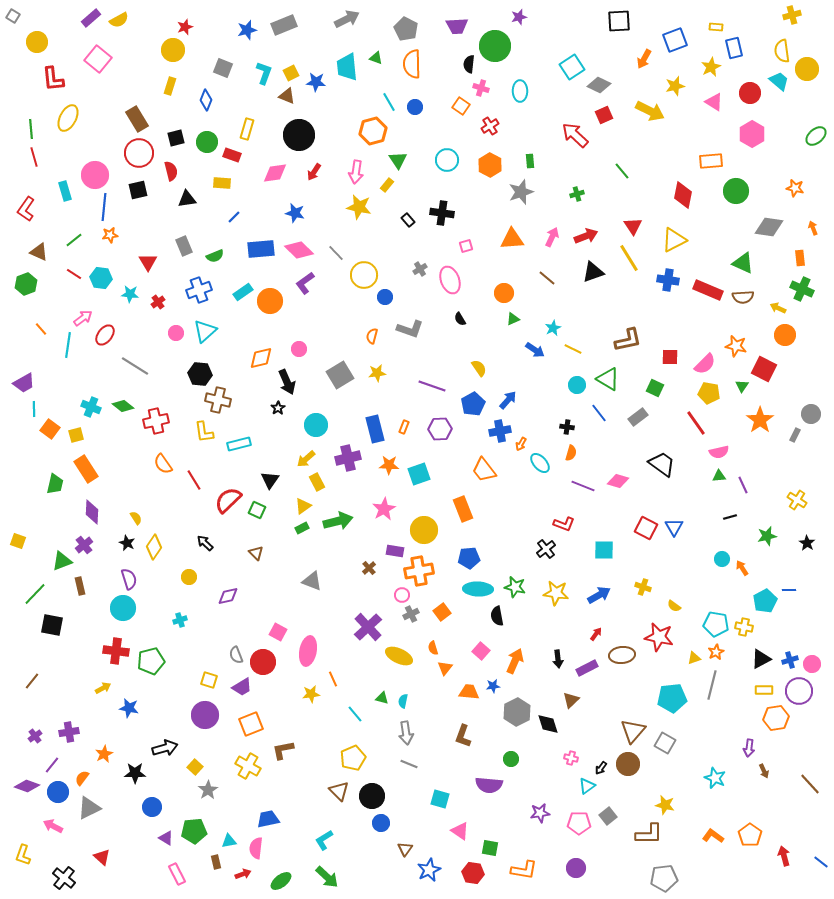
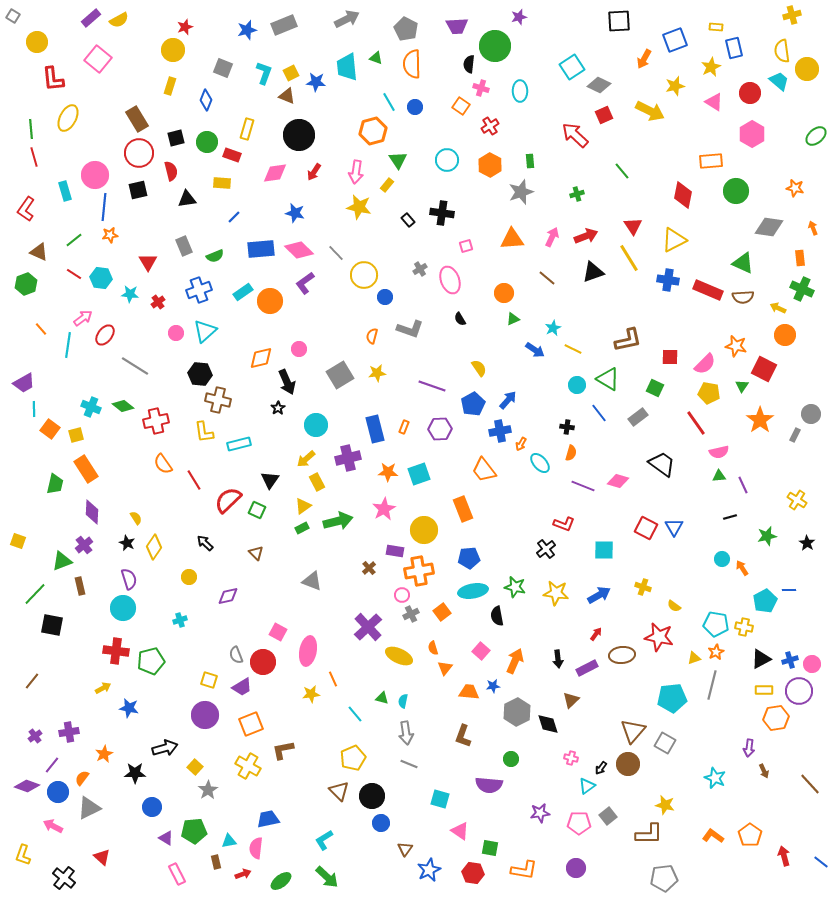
orange star at (389, 465): moved 1 px left, 7 px down
cyan ellipse at (478, 589): moved 5 px left, 2 px down; rotated 12 degrees counterclockwise
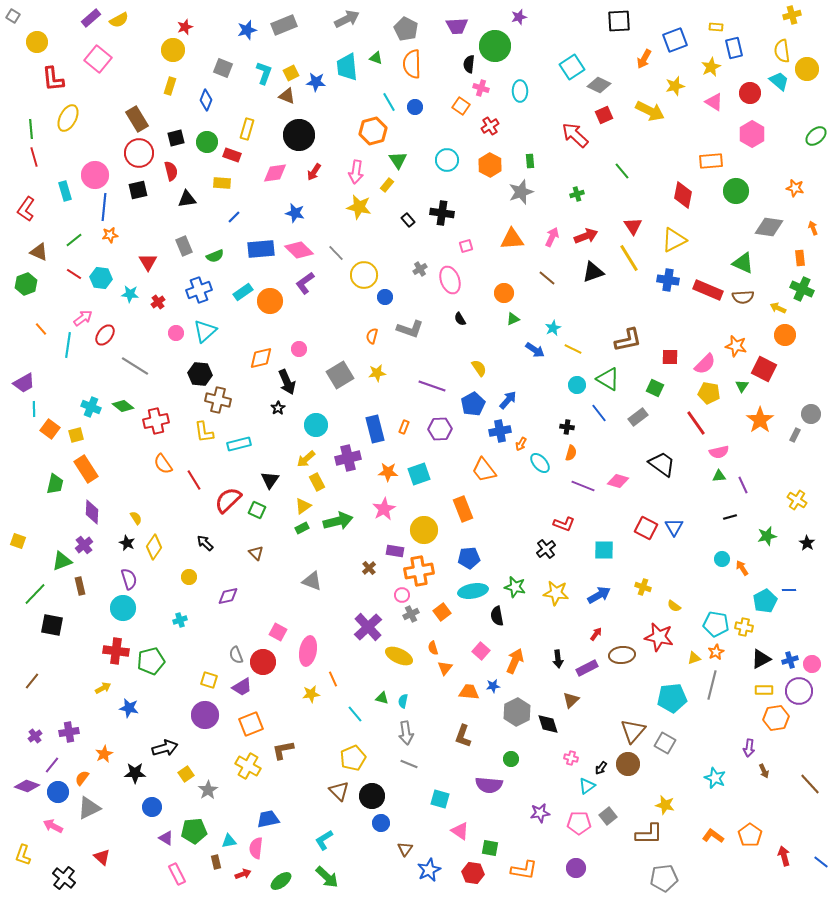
yellow square at (195, 767): moved 9 px left, 7 px down; rotated 14 degrees clockwise
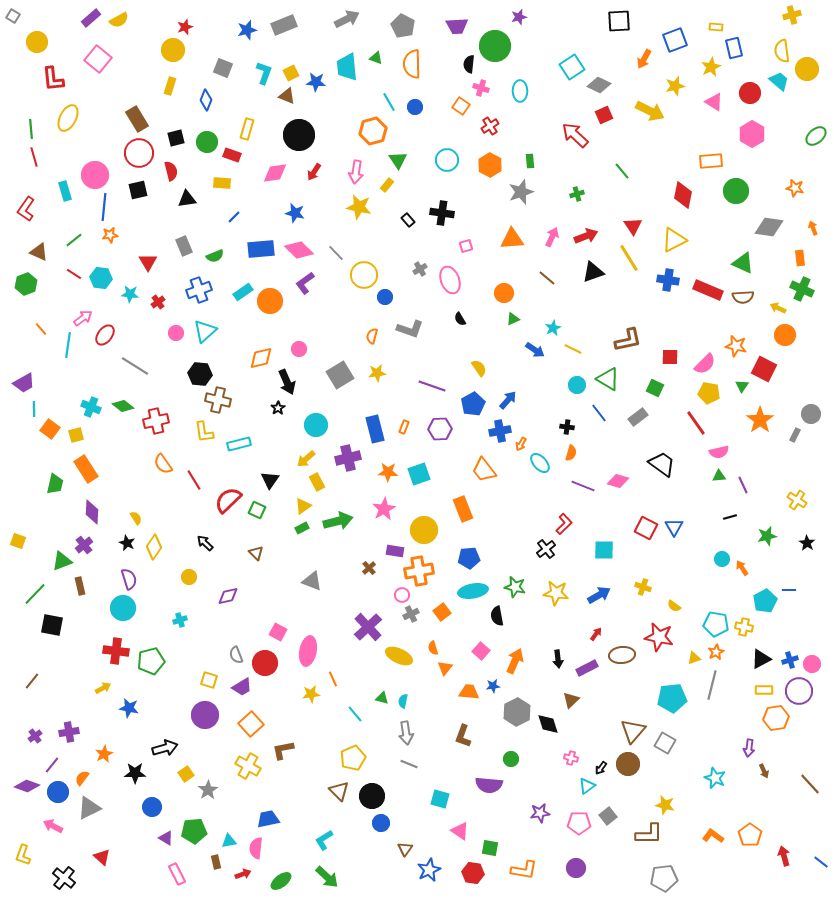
gray pentagon at (406, 29): moved 3 px left, 3 px up
red L-shape at (564, 524): rotated 65 degrees counterclockwise
red circle at (263, 662): moved 2 px right, 1 px down
orange square at (251, 724): rotated 20 degrees counterclockwise
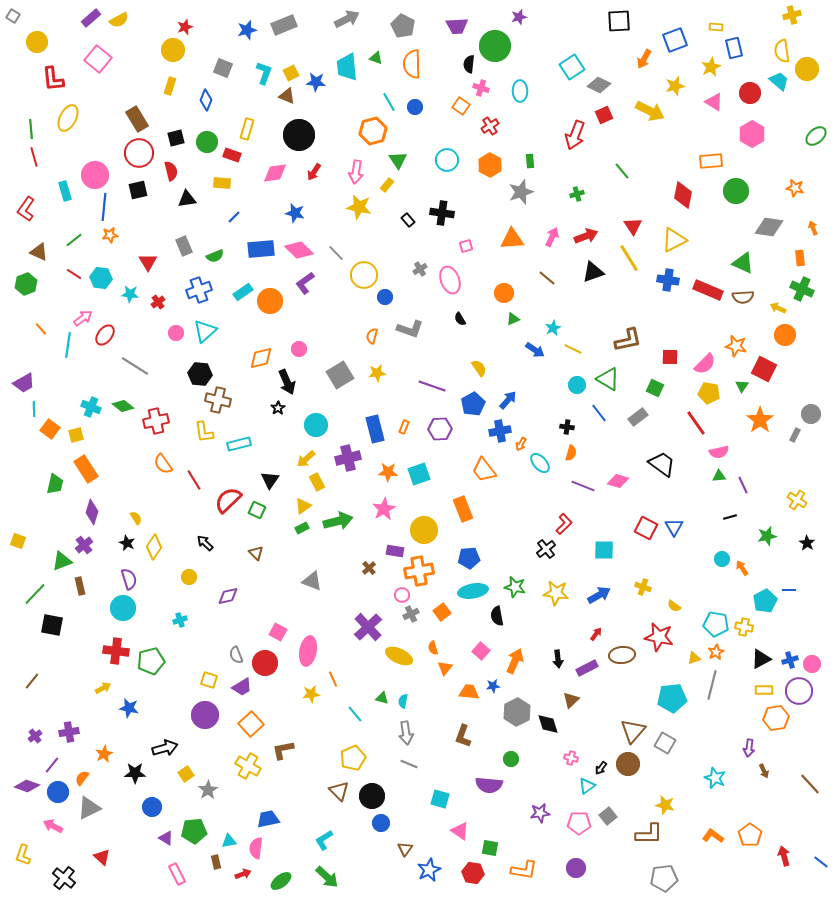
red arrow at (575, 135): rotated 112 degrees counterclockwise
purple diamond at (92, 512): rotated 15 degrees clockwise
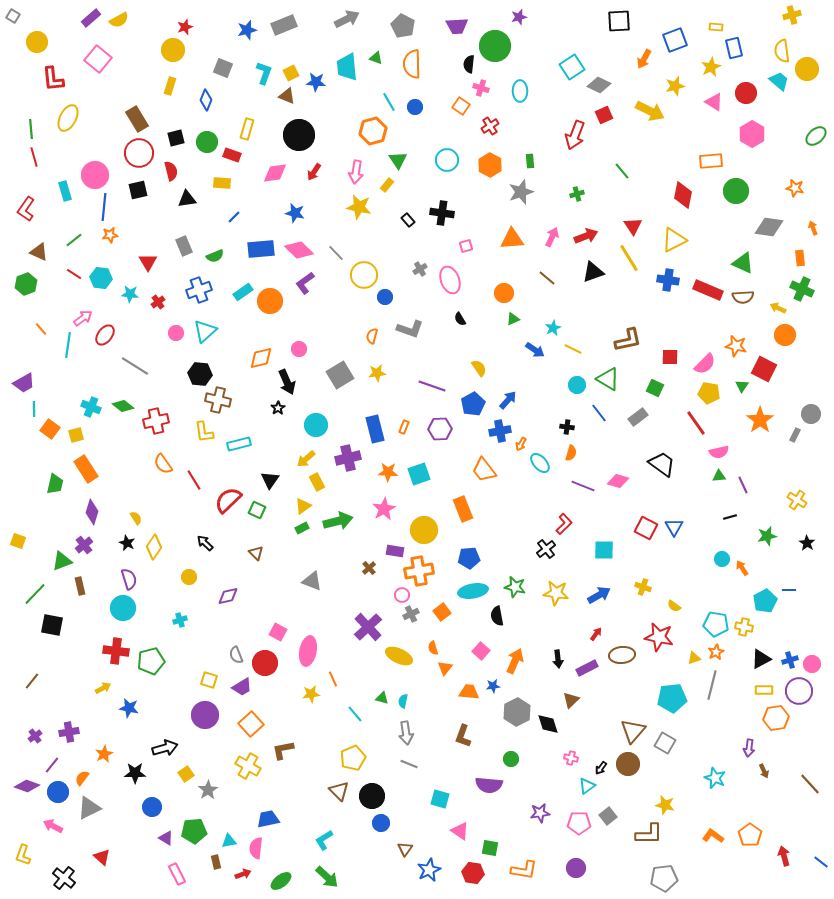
red circle at (750, 93): moved 4 px left
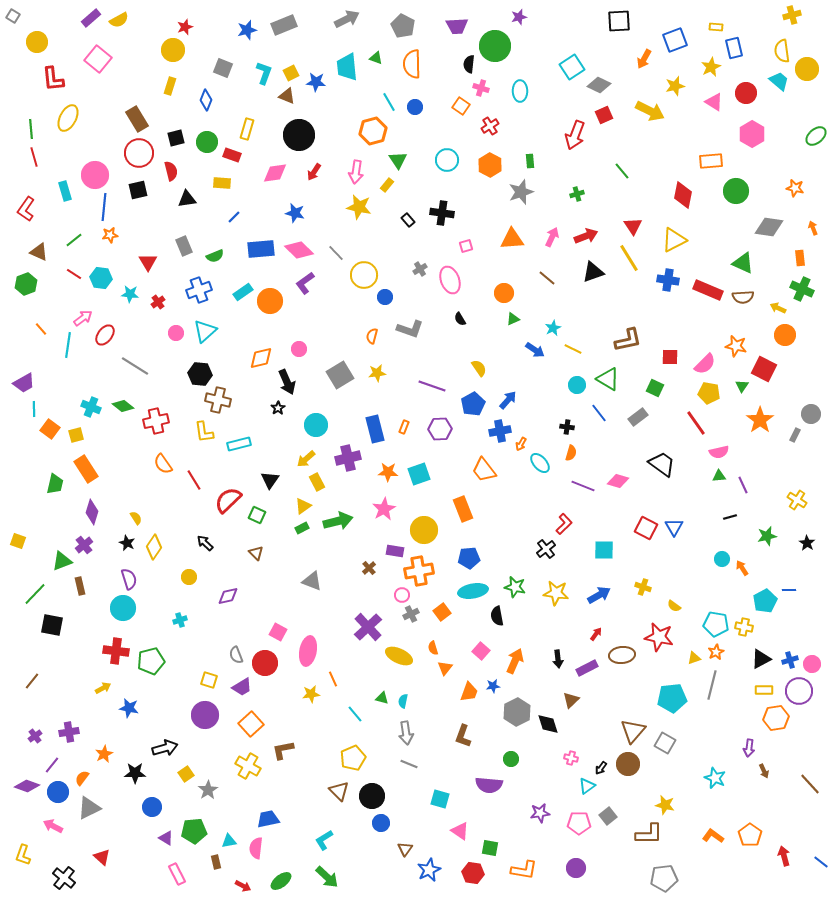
green square at (257, 510): moved 5 px down
orange trapezoid at (469, 692): rotated 105 degrees clockwise
red arrow at (243, 874): moved 12 px down; rotated 49 degrees clockwise
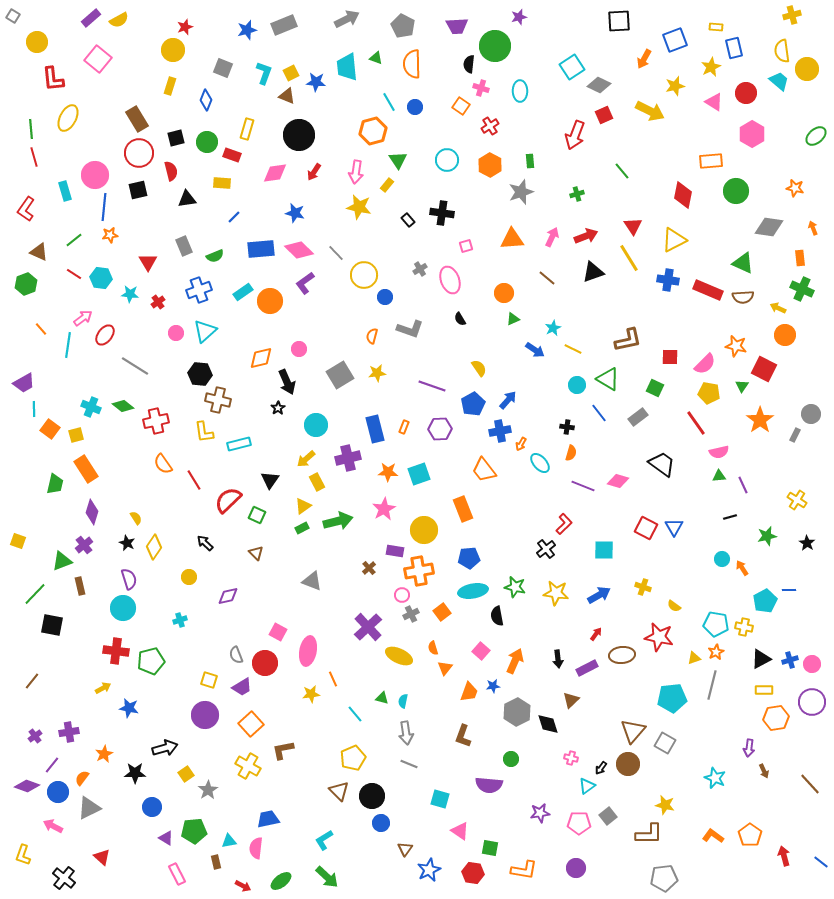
purple circle at (799, 691): moved 13 px right, 11 px down
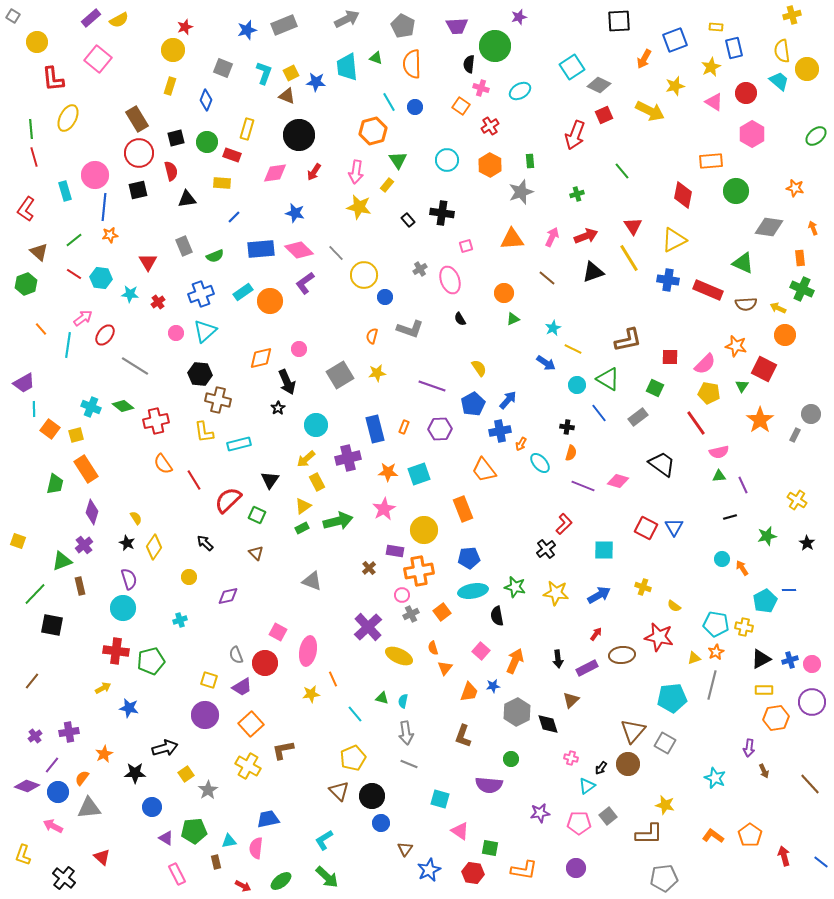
cyan ellipse at (520, 91): rotated 60 degrees clockwise
brown triangle at (39, 252): rotated 18 degrees clockwise
blue cross at (199, 290): moved 2 px right, 4 px down
brown semicircle at (743, 297): moved 3 px right, 7 px down
blue arrow at (535, 350): moved 11 px right, 13 px down
gray triangle at (89, 808): rotated 20 degrees clockwise
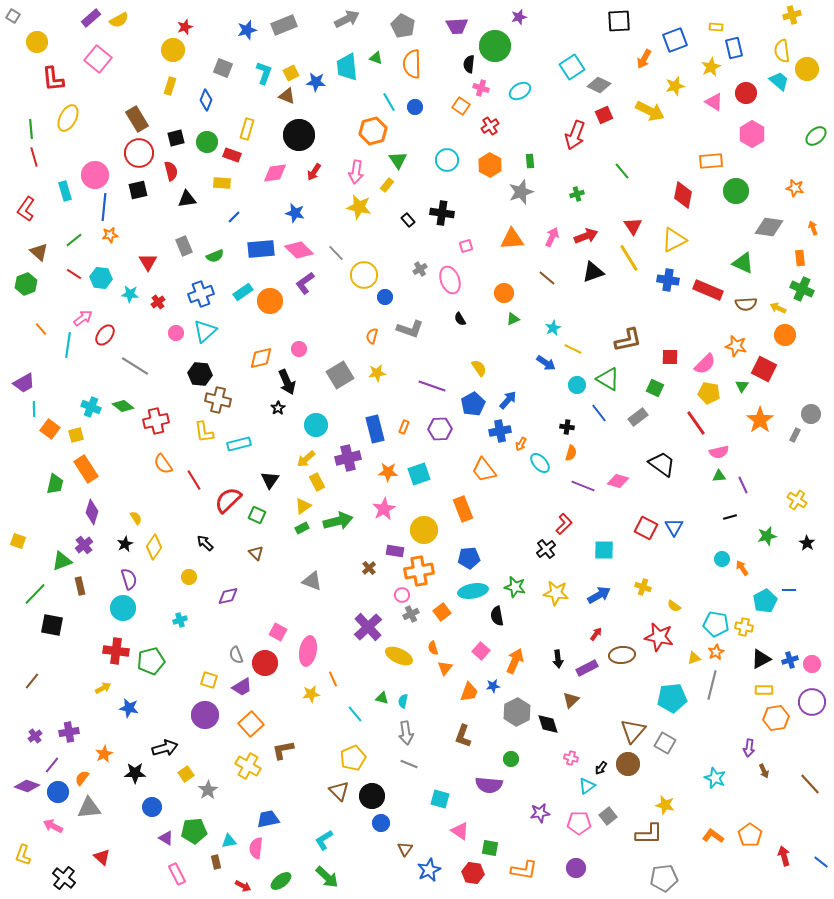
black star at (127, 543): moved 2 px left, 1 px down; rotated 21 degrees clockwise
